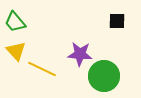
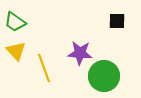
green trapezoid: rotated 15 degrees counterclockwise
purple star: moved 1 px up
yellow line: moved 2 px right, 1 px up; rotated 44 degrees clockwise
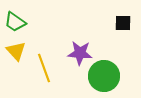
black square: moved 6 px right, 2 px down
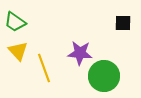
yellow triangle: moved 2 px right
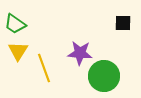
green trapezoid: moved 2 px down
yellow triangle: rotated 15 degrees clockwise
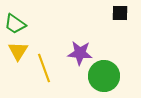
black square: moved 3 px left, 10 px up
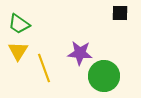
green trapezoid: moved 4 px right
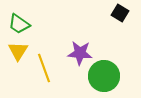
black square: rotated 30 degrees clockwise
